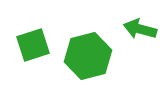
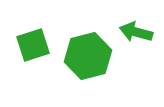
green arrow: moved 4 px left, 3 px down
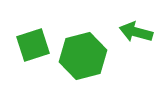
green hexagon: moved 5 px left
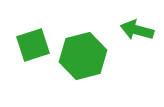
green arrow: moved 1 px right, 2 px up
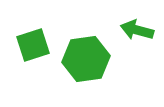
green hexagon: moved 3 px right, 3 px down; rotated 6 degrees clockwise
